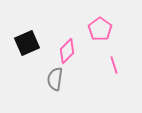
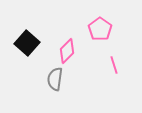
black square: rotated 25 degrees counterclockwise
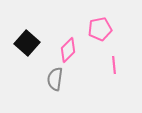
pink pentagon: rotated 25 degrees clockwise
pink diamond: moved 1 px right, 1 px up
pink line: rotated 12 degrees clockwise
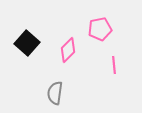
gray semicircle: moved 14 px down
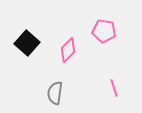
pink pentagon: moved 4 px right, 2 px down; rotated 20 degrees clockwise
pink line: moved 23 px down; rotated 12 degrees counterclockwise
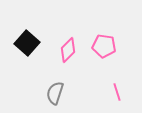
pink pentagon: moved 15 px down
pink line: moved 3 px right, 4 px down
gray semicircle: rotated 10 degrees clockwise
